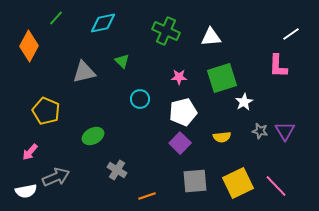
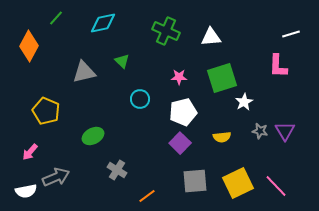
white line: rotated 18 degrees clockwise
orange line: rotated 18 degrees counterclockwise
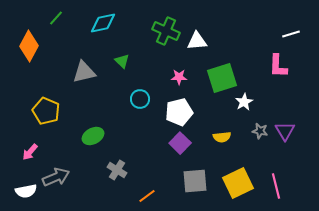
white triangle: moved 14 px left, 4 px down
white pentagon: moved 4 px left
pink line: rotated 30 degrees clockwise
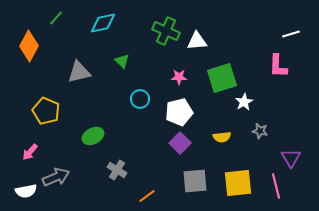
gray triangle: moved 5 px left
purple triangle: moved 6 px right, 27 px down
yellow square: rotated 20 degrees clockwise
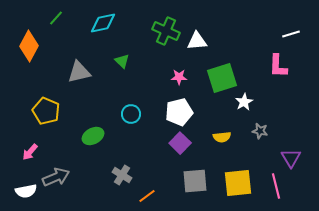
cyan circle: moved 9 px left, 15 px down
gray cross: moved 5 px right, 5 px down
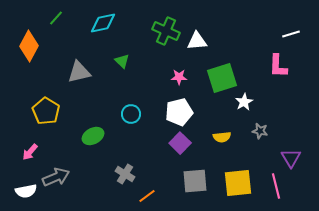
yellow pentagon: rotated 8 degrees clockwise
gray cross: moved 3 px right, 1 px up
